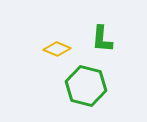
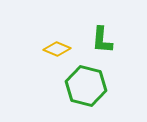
green L-shape: moved 1 px down
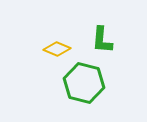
green hexagon: moved 2 px left, 3 px up
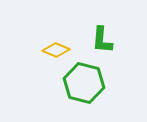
yellow diamond: moved 1 px left, 1 px down
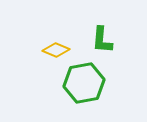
green hexagon: rotated 24 degrees counterclockwise
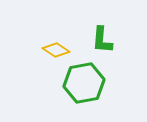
yellow diamond: rotated 12 degrees clockwise
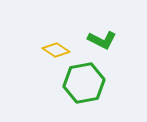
green L-shape: rotated 68 degrees counterclockwise
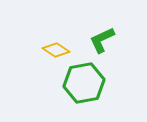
green L-shape: rotated 128 degrees clockwise
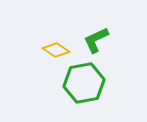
green L-shape: moved 6 px left
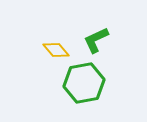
yellow diamond: rotated 16 degrees clockwise
